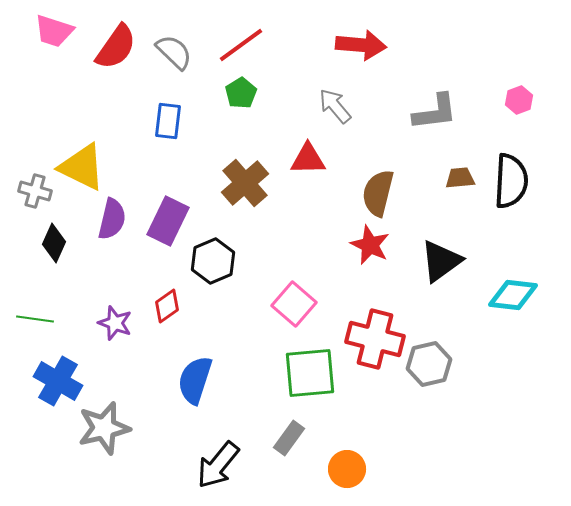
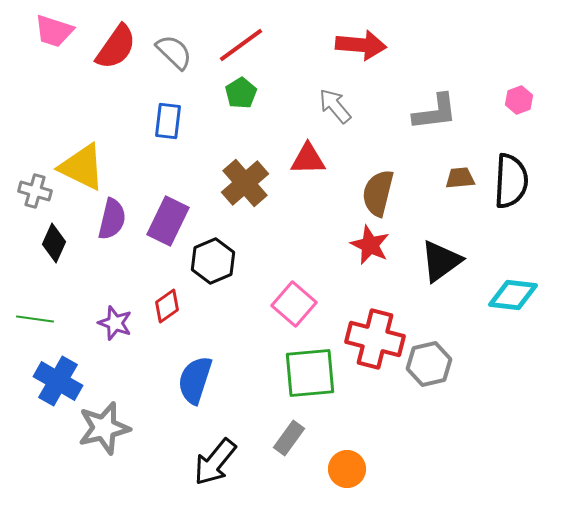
black arrow: moved 3 px left, 3 px up
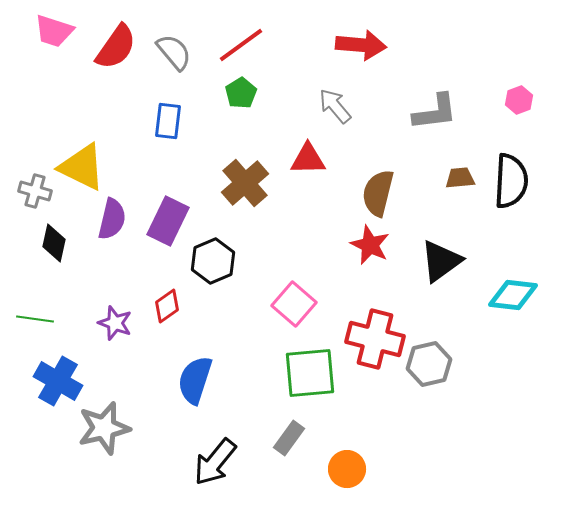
gray semicircle: rotated 6 degrees clockwise
black diamond: rotated 12 degrees counterclockwise
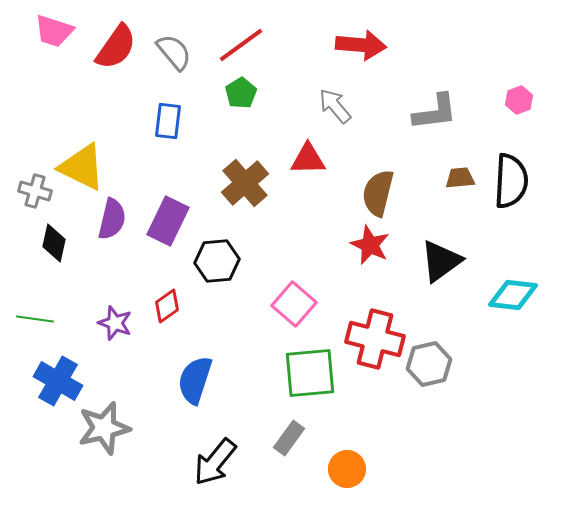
black hexagon: moved 4 px right; rotated 18 degrees clockwise
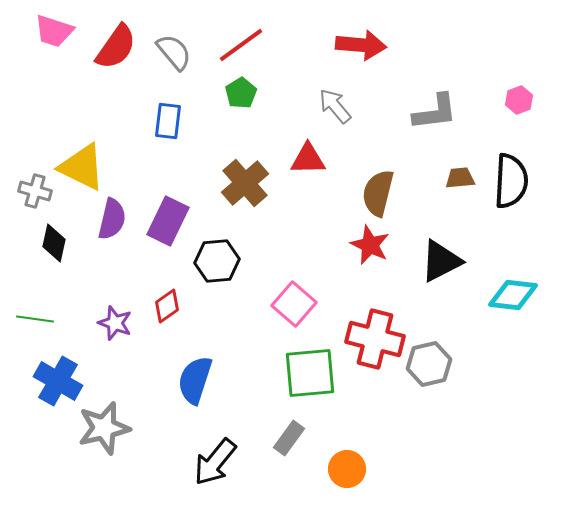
black triangle: rotated 9 degrees clockwise
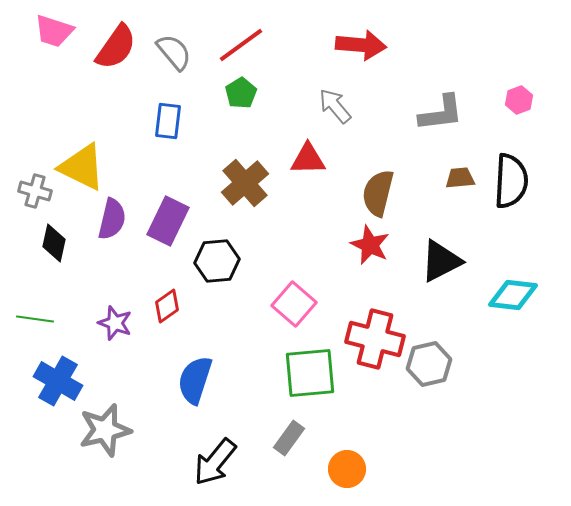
gray L-shape: moved 6 px right, 1 px down
gray star: moved 1 px right, 2 px down
